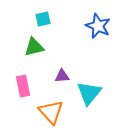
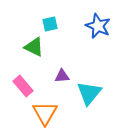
cyan square: moved 7 px right, 5 px down
green triangle: rotated 40 degrees clockwise
pink rectangle: rotated 30 degrees counterclockwise
orange triangle: moved 6 px left, 1 px down; rotated 12 degrees clockwise
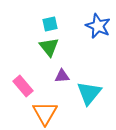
green triangle: moved 15 px right; rotated 25 degrees clockwise
